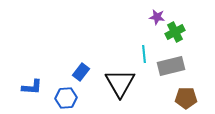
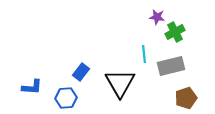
brown pentagon: rotated 20 degrees counterclockwise
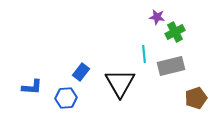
brown pentagon: moved 10 px right
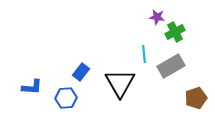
gray rectangle: rotated 16 degrees counterclockwise
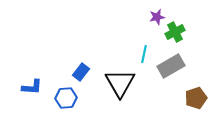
purple star: rotated 21 degrees counterclockwise
cyan line: rotated 18 degrees clockwise
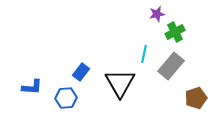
purple star: moved 3 px up
gray rectangle: rotated 20 degrees counterclockwise
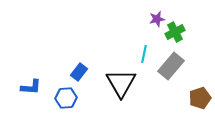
purple star: moved 5 px down
blue rectangle: moved 2 px left
black triangle: moved 1 px right
blue L-shape: moved 1 px left
brown pentagon: moved 4 px right
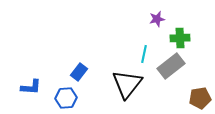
green cross: moved 5 px right, 6 px down; rotated 24 degrees clockwise
gray rectangle: rotated 12 degrees clockwise
black triangle: moved 6 px right, 1 px down; rotated 8 degrees clockwise
brown pentagon: rotated 10 degrees clockwise
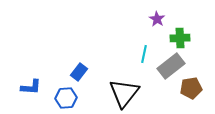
purple star: rotated 28 degrees counterclockwise
black triangle: moved 3 px left, 9 px down
brown pentagon: moved 9 px left, 10 px up
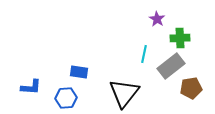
blue rectangle: rotated 60 degrees clockwise
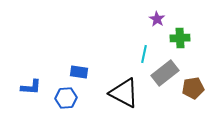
gray rectangle: moved 6 px left, 7 px down
brown pentagon: moved 2 px right
black triangle: rotated 40 degrees counterclockwise
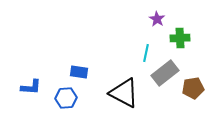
cyan line: moved 2 px right, 1 px up
